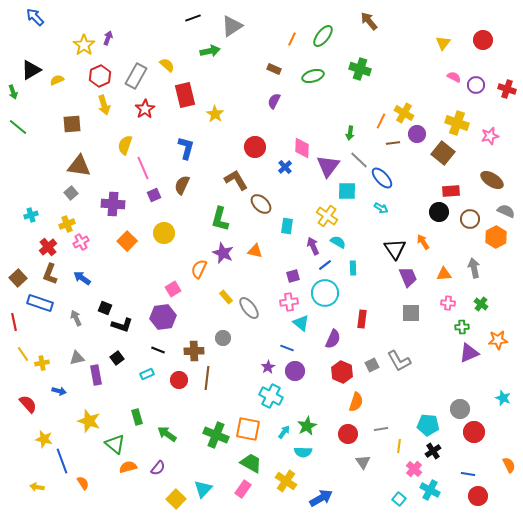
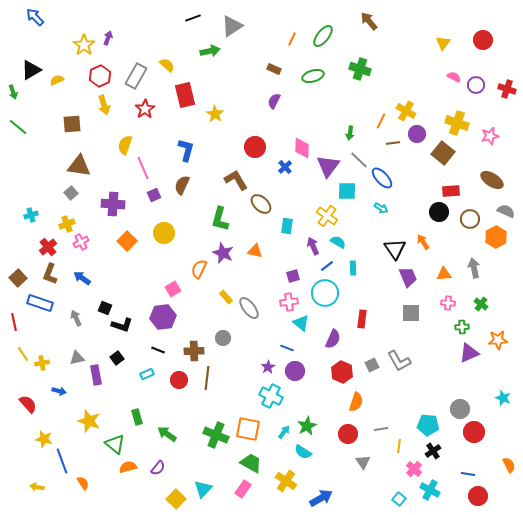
yellow cross at (404, 113): moved 2 px right, 2 px up
blue L-shape at (186, 148): moved 2 px down
blue line at (325, 265): moved 2 px right, 1 px down
cyan semicircle at (303, 452): rotated 30 degrees clockwise
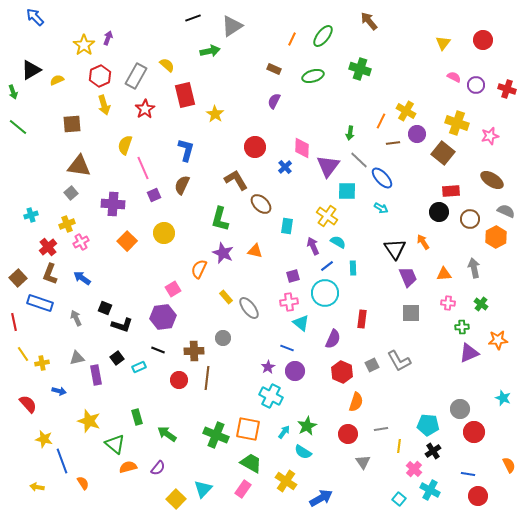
cyan rectangle at (147, 374): moved 8 px left, 7 px up
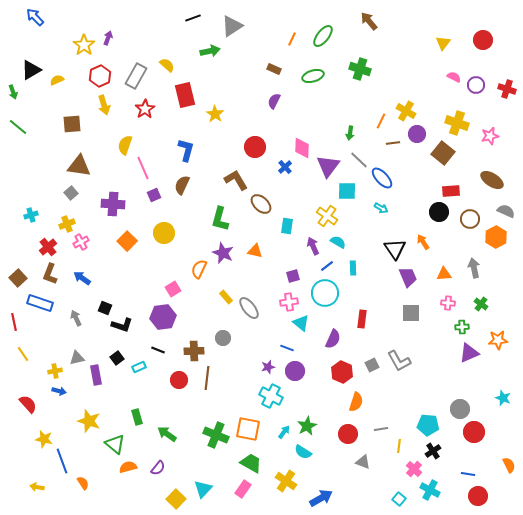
yellow cross at (42, 363): moved 13 px right, 8 px down
purple star at (268, 367): rotated 16 degrees clockwise
gray triangle at (363, 462): rotated 35 degrees counterclockwise
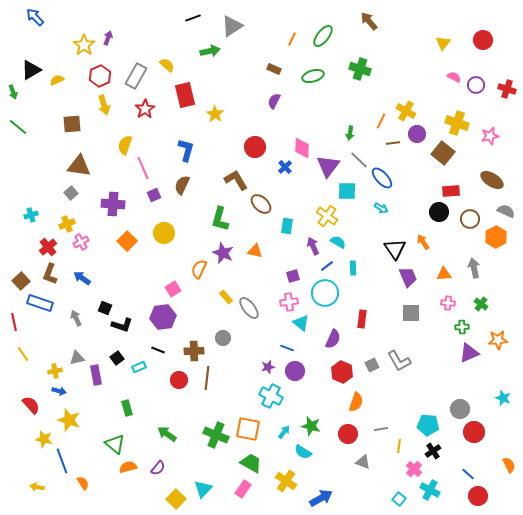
brown square at (18, 278): moved 3 px right, 3 px down
red semicircle at (28, 404): moved 3 px right, 1 px down
green rectangle at (137, 417): moved 10 px left, 9 px up
yellow star at (89, 421): moved 20 px left, 1 px up
green star at (307, 426): moved 4 px right; rotated 30 degrees counterclockwise
blue line at (468, 474): rotated 32 degrees clockwise
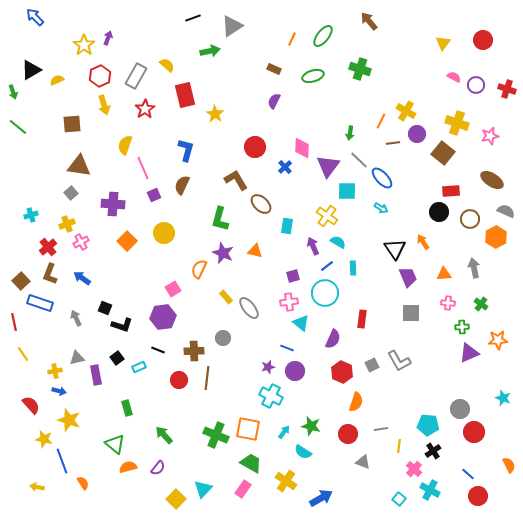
green arrow at (167, 434): moved 3 px left, 1 px down; rotated 12 degrees clockwise
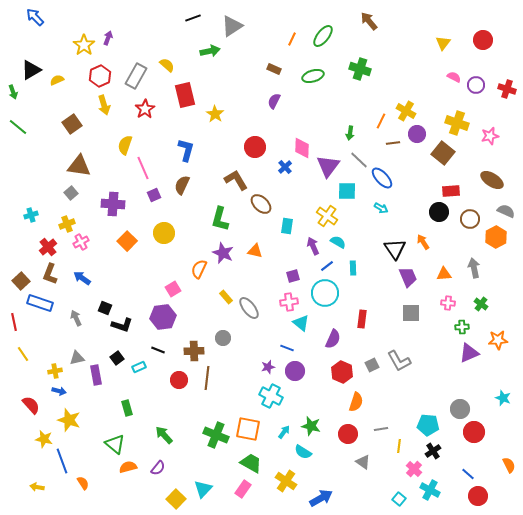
brown square at (72, 124): rotated 30 degrees counterclockwise
gray triangle at (363, 462): rotated 14 degrees clockwise
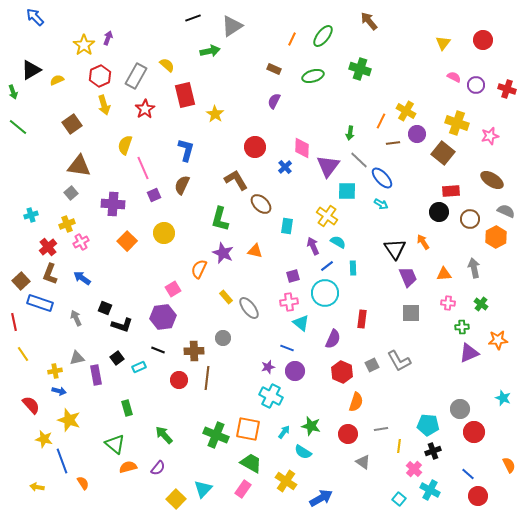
cyan arrow at (381, 208): moved 4 px up
black cross at (433, 451): rotated 14 degrees clockwise
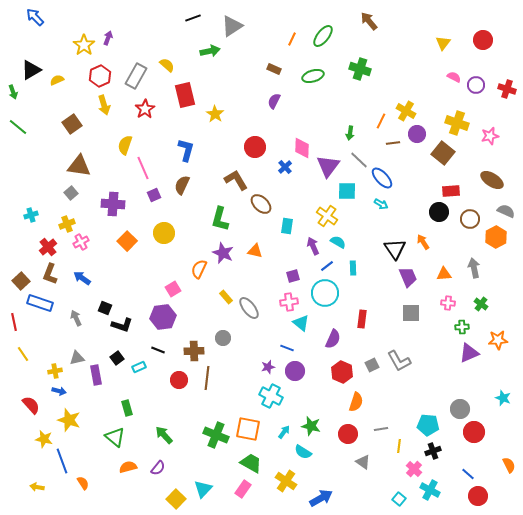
green triangle at (115, 444): moved 7 px up
